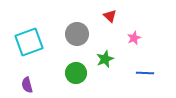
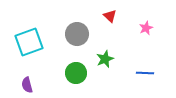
pink star: moved 12 px right, 10 px up
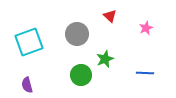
green circle: moved 5 px right, 2 px down
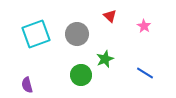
pink star: moved 2 px left, 2 px up; rotated 16 degrees counterclockwise
cyan square: moved 7 px right, 8 px up
blue line: rotated 30 degrees clockwise
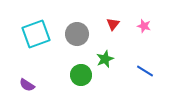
red triangle: moved 3 px right, 8 px down; rotated 24 degrees clockwise
pink star: rotated 16 degrees counterclockwise
blue line: moved 2 px up
purple semicircle: rotated 42 degrees counterclockwise
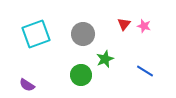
red triangle: moved 11 px right
gray circle: moved 6 px right
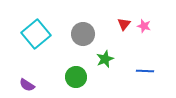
cyan square: rotated 20 degrees counterclockwise
blue line: rotated 30 degrees counterclockwise
green circle: moved 5 px left, 2 px down
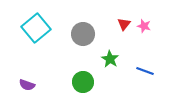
cyan square: moved 6 px up
green star: moved 5 px right; rotated 18 degrees counterclockwise
blue line: rotated 18 degrees clockwise
green circle: moved 7 px right, 5 px down
purple semicircle: rotated 14 degrees counterclockwise
